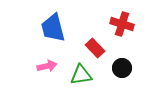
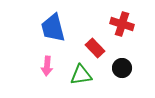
pink arrow: rotated 108 degrees clockwise
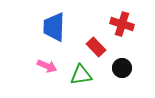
blue trapezoid: moved 1 px right, 1 px up; rotated 16 degrees clockwise
red rectangle: moved 1 px right, 1 px up
pink arrow: rotated 72 degrees counterclockwise
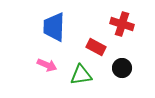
red rectangle: rotated 18 degrees counterclockwise
pink arrow: moved 1 px up
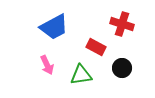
blue trapezoid: rotated 120 degrees counterclockwise
pink arrow: rotated 42 degrees clockwise
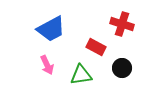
blue trapezoid: moved 3 px left, 2 px down
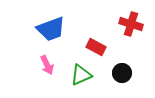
red cross: moved 9 px right
blue trapezoid: rotated 8 degrees clockwise
black circle: moved 5 px down
green triangle: rotated 15 degrees counterclockwise
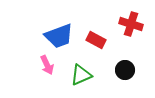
blue trapezoid: moved 8 px right, 7 px down
red rectangle: moved 7 px up
black circle: moved 3 px right, 3 px up
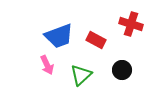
black circle: moved 3 px left
green triangle: rotated 20 degrees counterclockwise
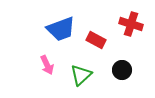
blue trapezoid: moved 2 px right, 7 px up
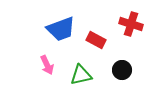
green triangle: rotated 30 degrees clockwise
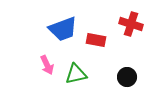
blue trapezoid: moved 2 px right
red rectangle: rotated 18 degrees counterclockwise
black circle: moved 5 px right, 7 px down
green triangle: moved 5 px left, 1 px up
